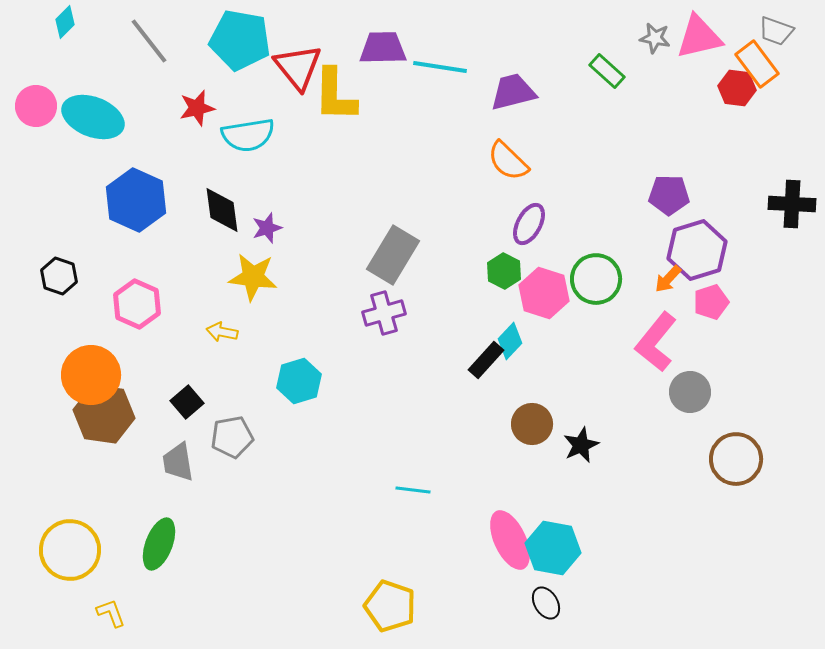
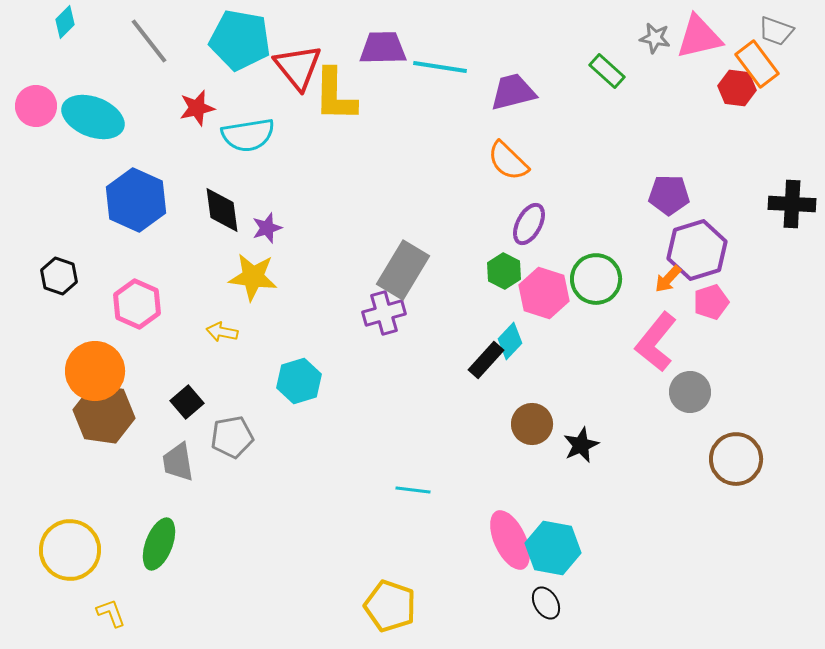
gray rectangle at (393, 255): moved 10 px right, 15 px down
orange circle at (91, 375): moved 4 px right, 4 px up
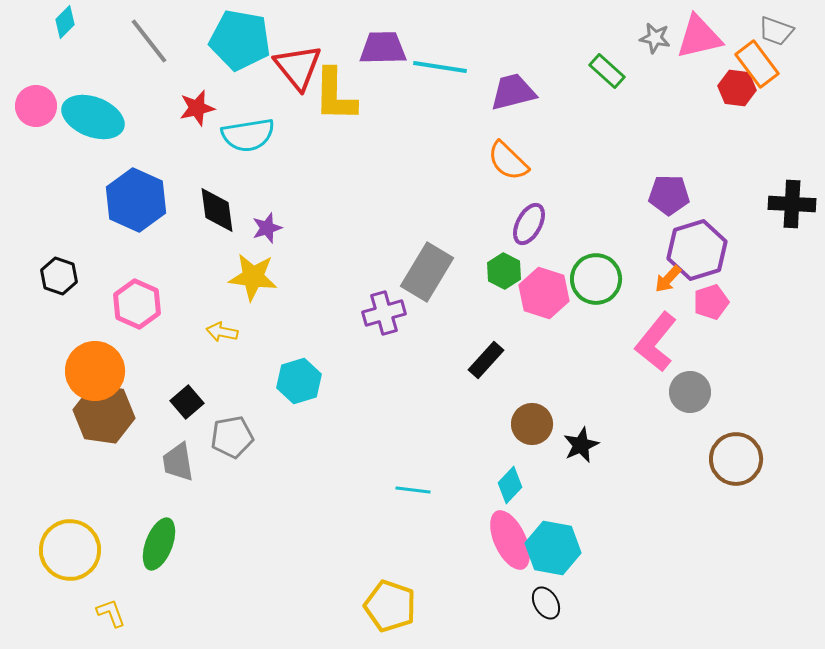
black diamond at (222, 210): moved 5 px left
gray rectangle at (403, 270): moved 24 px right, 2 px down
cyan diamond at (510, 341): moved 144 px down
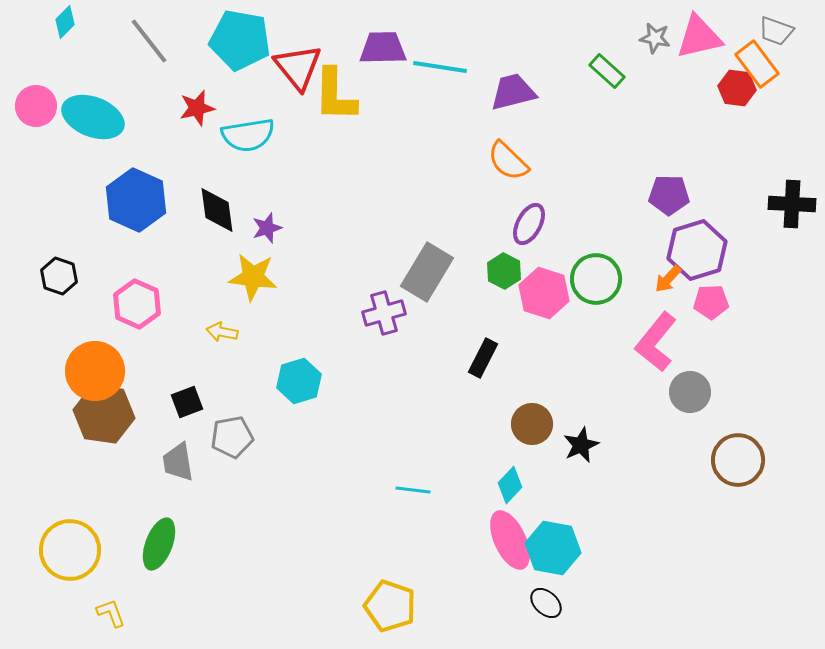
pink pentagon at (711, 302): rotated 16 degrees clockwise
black rectangle at (486, 360): moved 3 px left, 2 px up; rotated 15 degrees counterclockwise
black square at (187, 402): rotated 20 degrees clockwise
brown circle at (736, 459): moved 2 px right, 1 px down
black ellipse at (546, 603): rotated 16 degrees counterclockwise
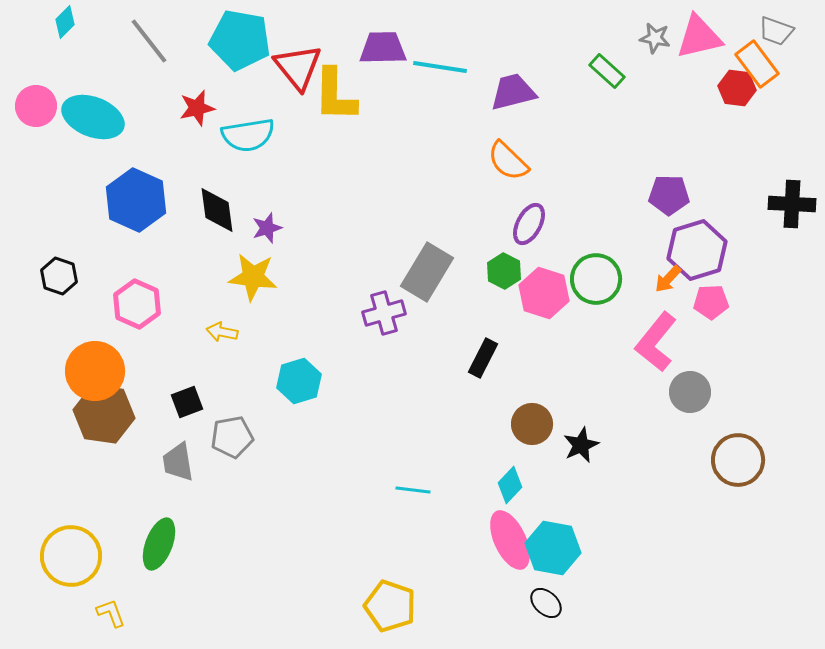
yellow circle at (70, 550): moved 1 px right, 6 px down
